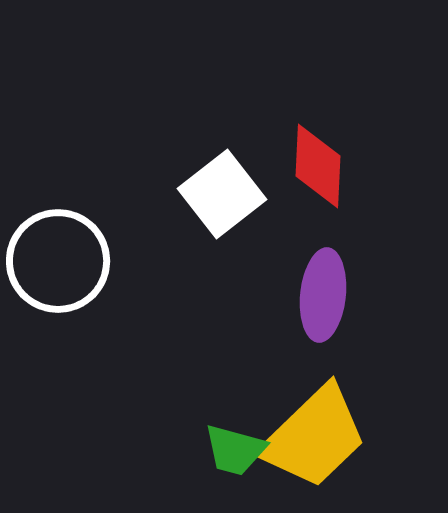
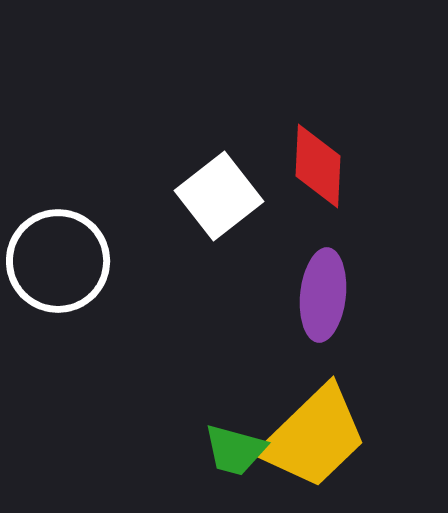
white square: moved 3 px left, 2 px down
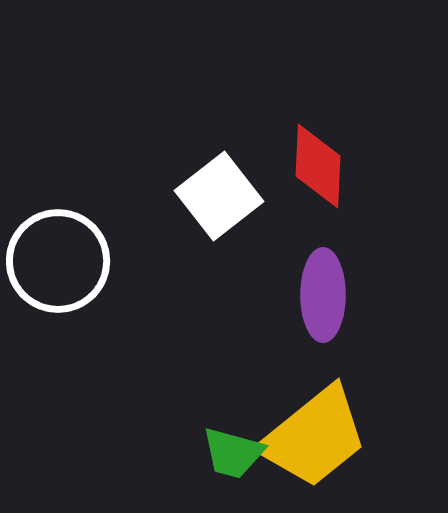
purple ellipse: rotated 6 degrees counterclockwise
yellow trapezoid: rotated 5 degrees clockwise
green trapezoid: moved 2 px left, 3 px down
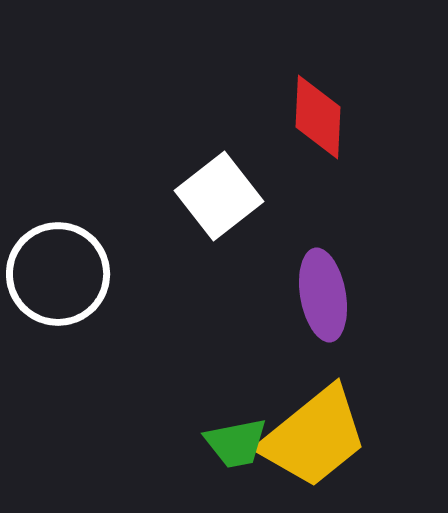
red diamond: moved 49 px up
white circle: moved 13 px down
purple ellipse: rotated 10 degrees counterclockwise
green trapezoid: moved 3 px right, 10 px up; rotated 26 degrees counterclockwise
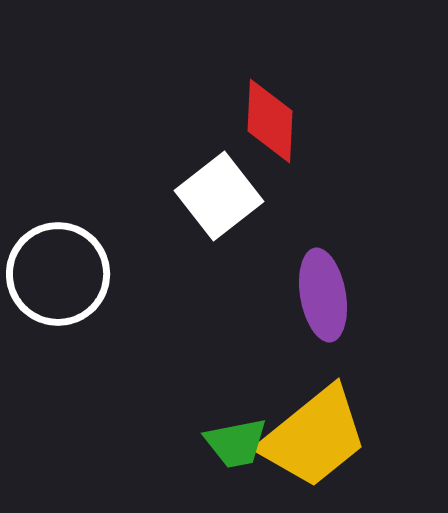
red diamond: moved 48 px left, 4 px down
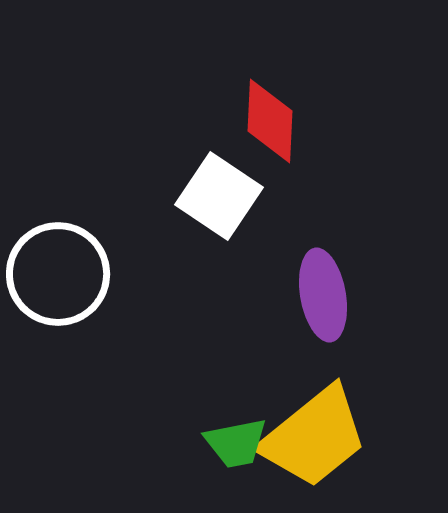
white square: rotated 18 degrees counterclockwise
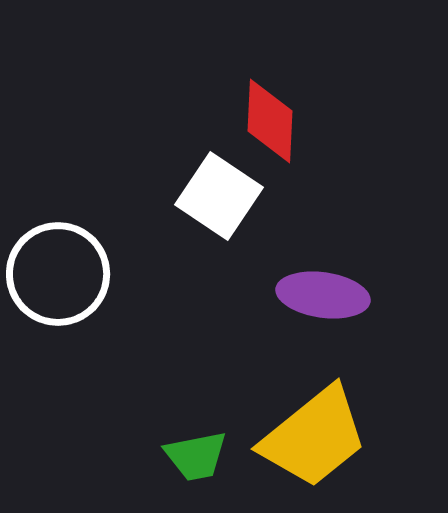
purple ellipse: rotated 72 degrees counterclockwise
green trapezoid: moved 40 px left, 13 px down
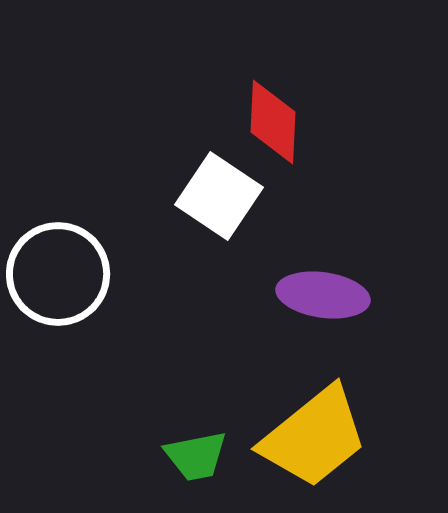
red diamond: moved 3 px right, 1 px down
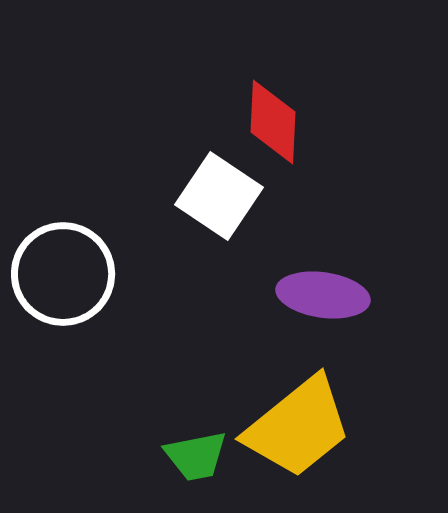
white circle: moved 5 px right
yellow trapezoid: moved 16 px left, 10 px up
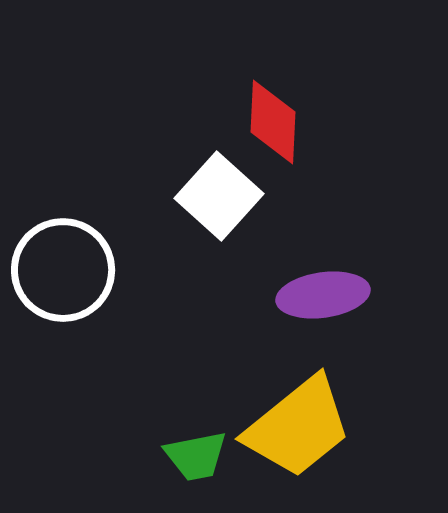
white square: rotated 8 degrees clockwise
white circle: moved 4 px up
purple ellipse: rotated 16 degrees counterclockwise
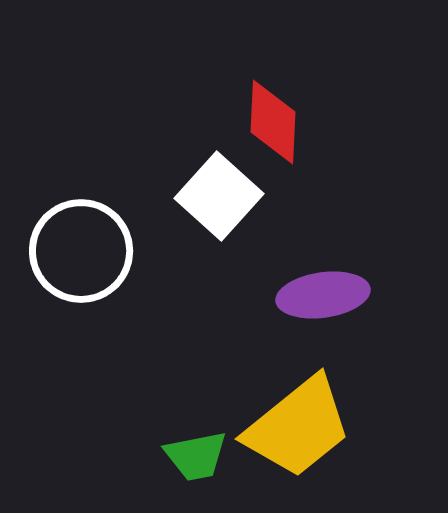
white circle: moved 18 px right, 19 px up
